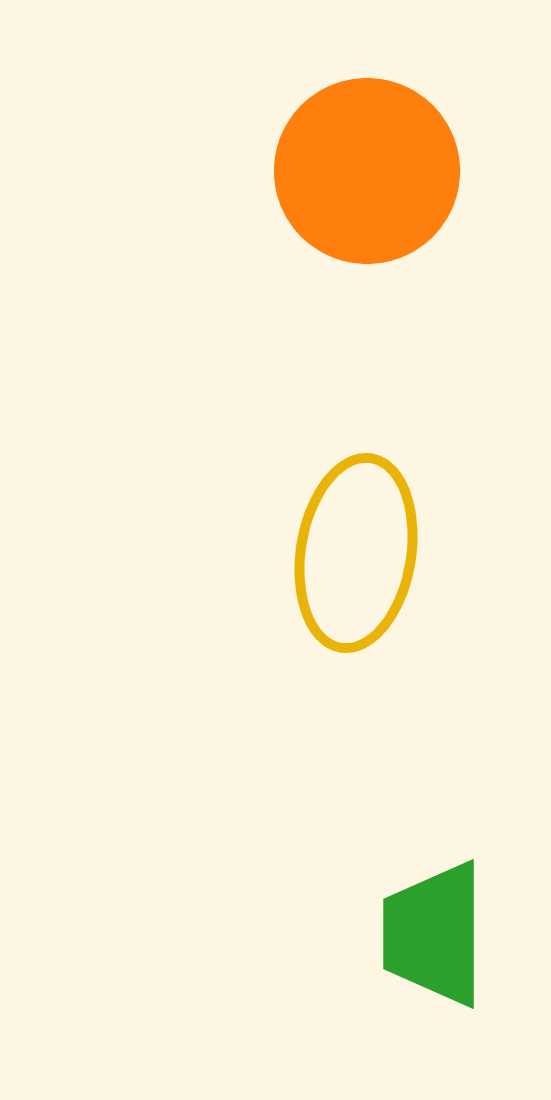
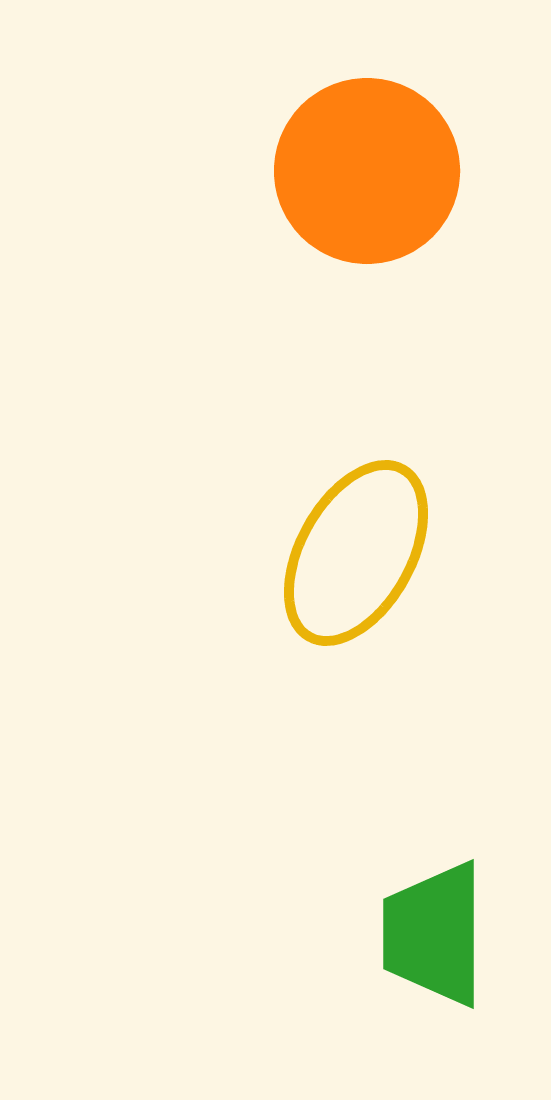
yellow ellipse: rotated 20 degrees clockwise
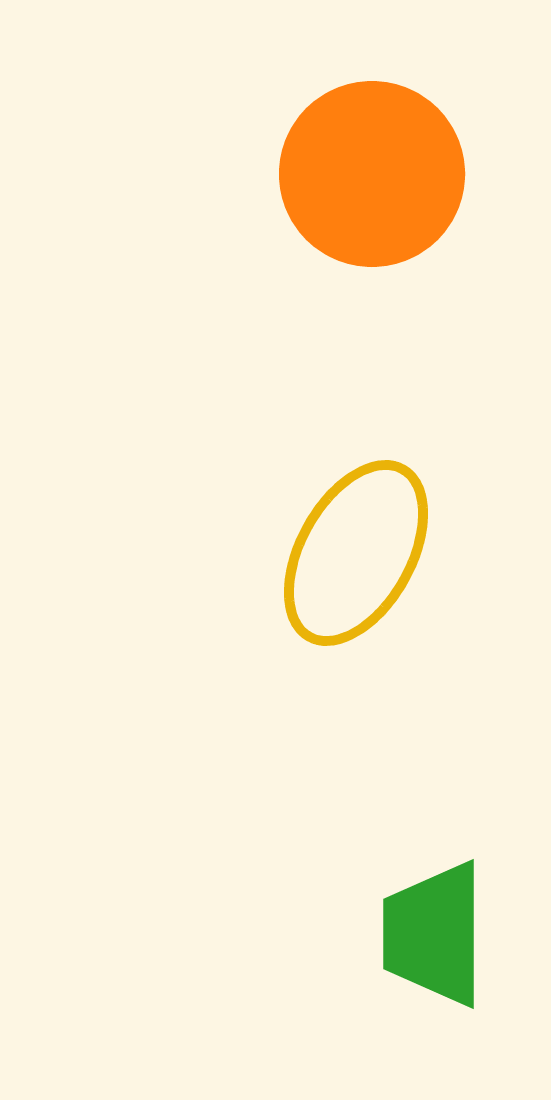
orange circle: moved 5 px right, 3 px down
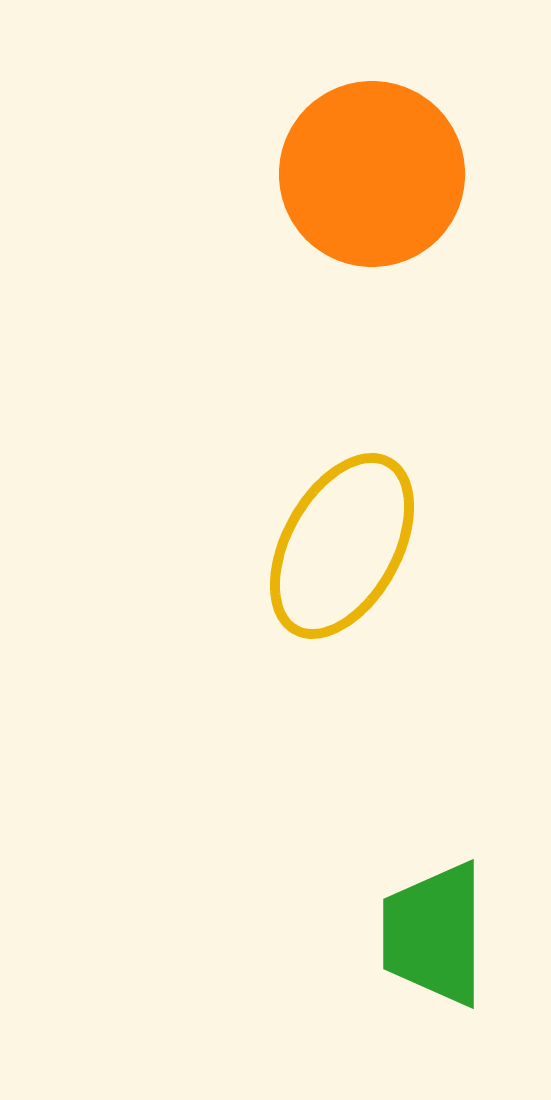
yellow ellipse: moved 14 px left, 7 px up
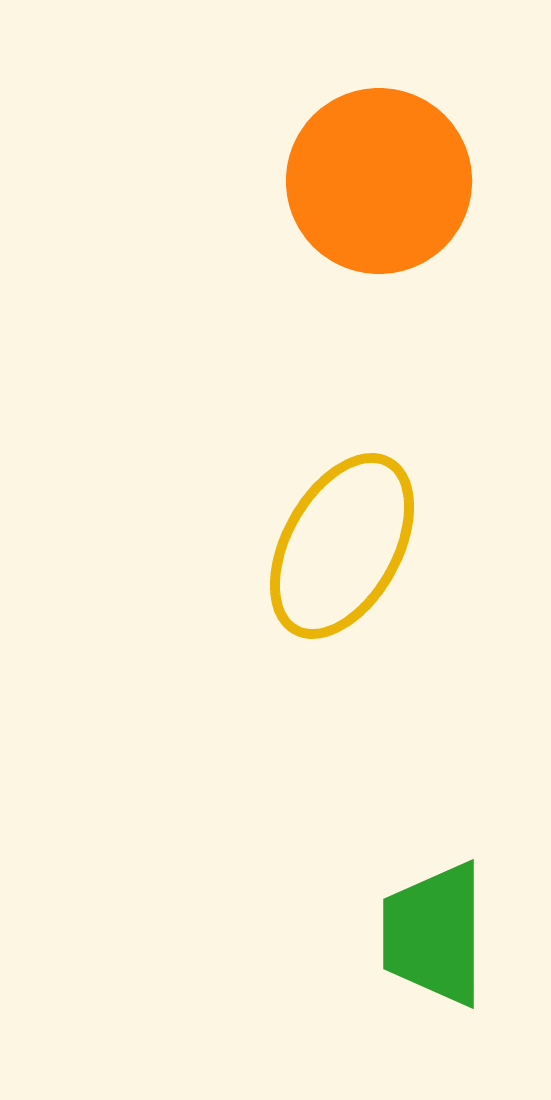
orange circle: moved 7 px right, 7 px down
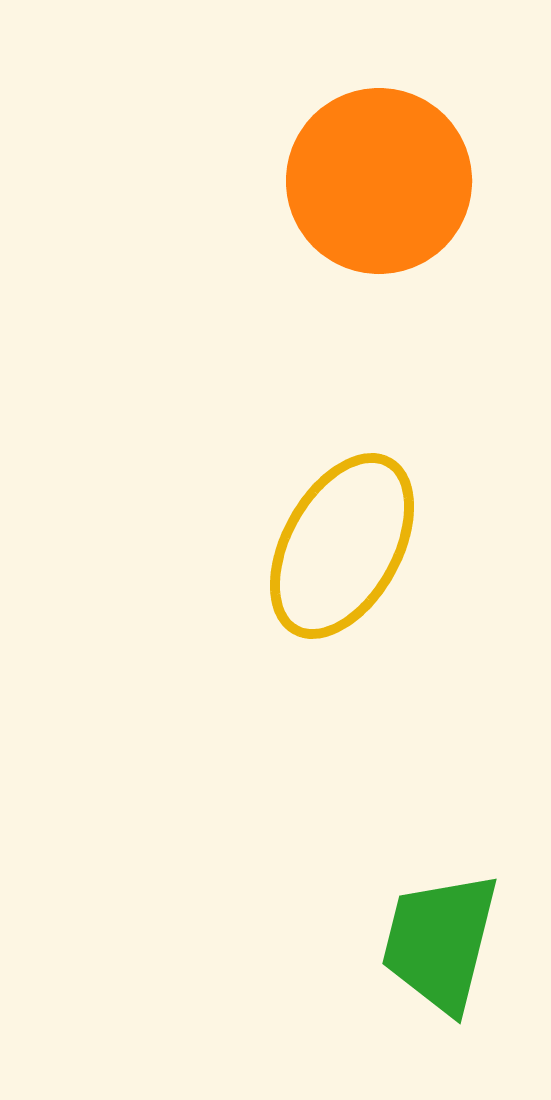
green trapezoid: moved 6 px right, 8 px down; rotated 14 degrees clockwise
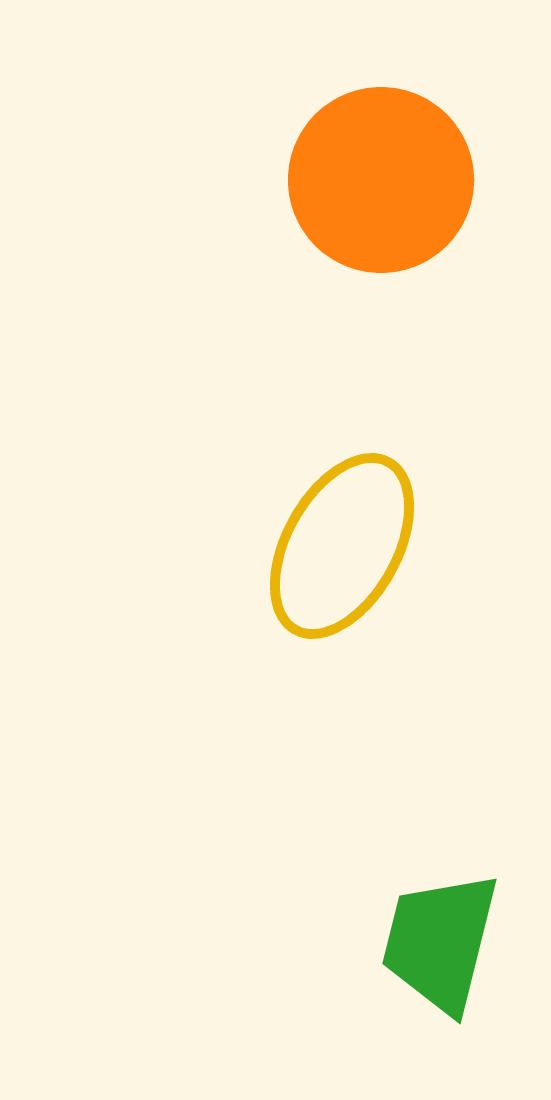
orange circle: moved 2 px right, 1 px up
